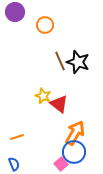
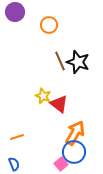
orange circle: moved 4 px right
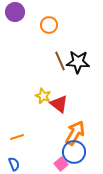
black star: rotated 15 degrees counterclockwise
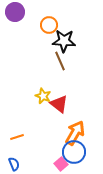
black star: moved 14 px left, 21 px up
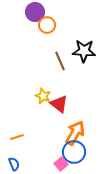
purple circle: moved 20 px right
orange circle: moved 2 px left
black star: moved 20 px right, 10 px down
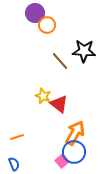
purple circle: moved 1 px down
brown line: rotated 18 degrees counterclockwise
pink square: moved 1 px right, 3 px up
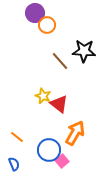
orange line: rotated 56 degrees clockwise
blue circle: moved 25 px left, 2 px up
